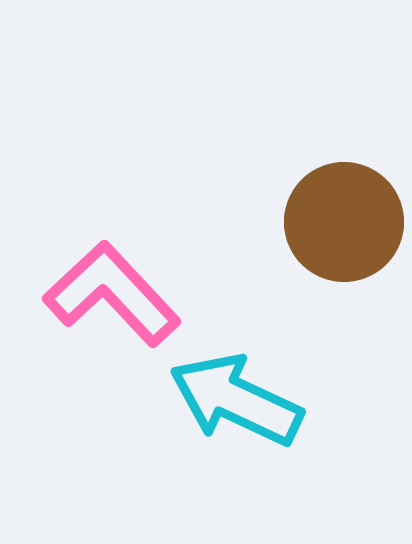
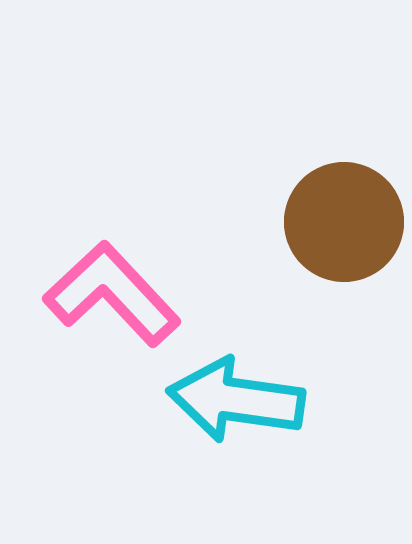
cyan arrow: rotated 17 degrees counterclockwise
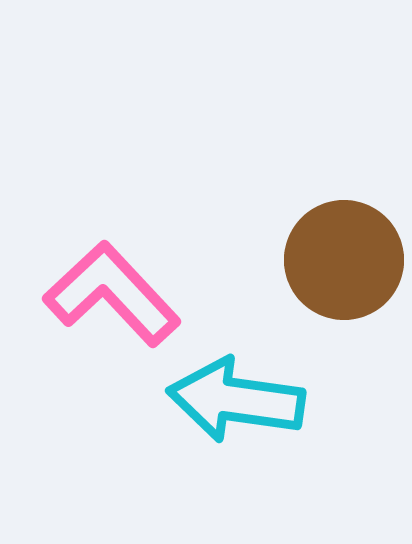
brown circle: moved 38 px down
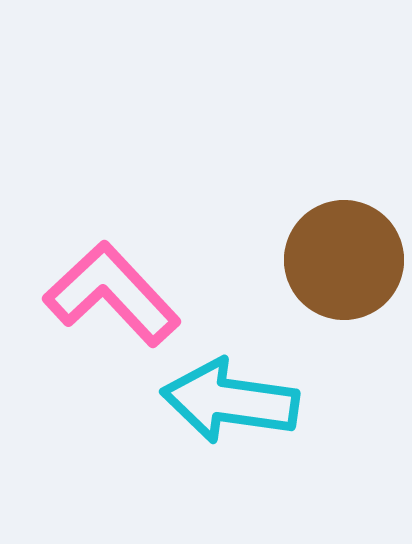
cyan arrow: moved 6 px left, 1 px down
